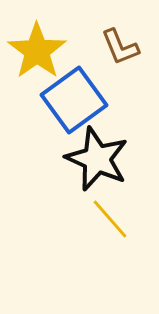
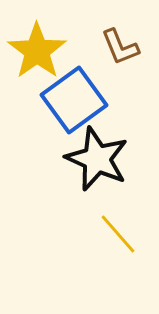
yellow line: moved 8 px right, 15 px down
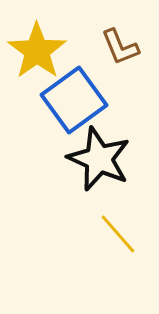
black star: moved 2 px right
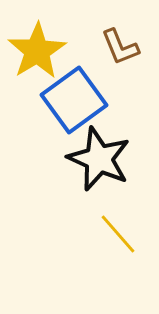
yellow star: rotated 4 degrees clockwise
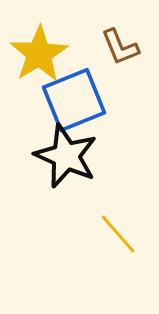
yellow star: moved 2 px right, 3 px down
blue square: rotated 14 degrees clockwise
black star: moved 33 px left, 3 px up
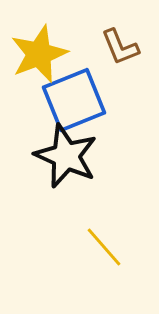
yellow star: rotated 10 degrees clockwise
yellow line: moved 14 px left, 13 px down
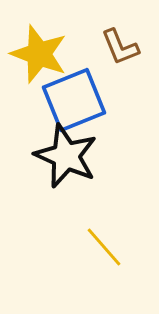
yellow star: rotated 30 degrees counterclockwise
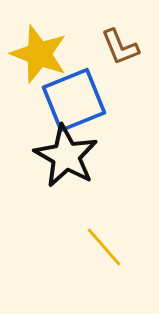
black star: rotated 6 degrees clockwise
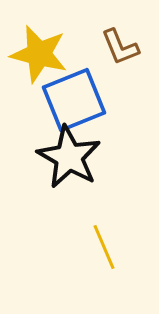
yellow star: rotated 6 degrees counterclockwise
black star: moved 3 px right, 1 px down
yellow line: rotated 18 degrees clockwise
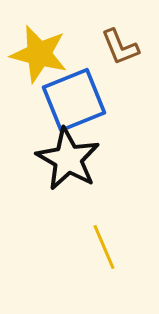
black star: moved 1 px left, 2 px down
